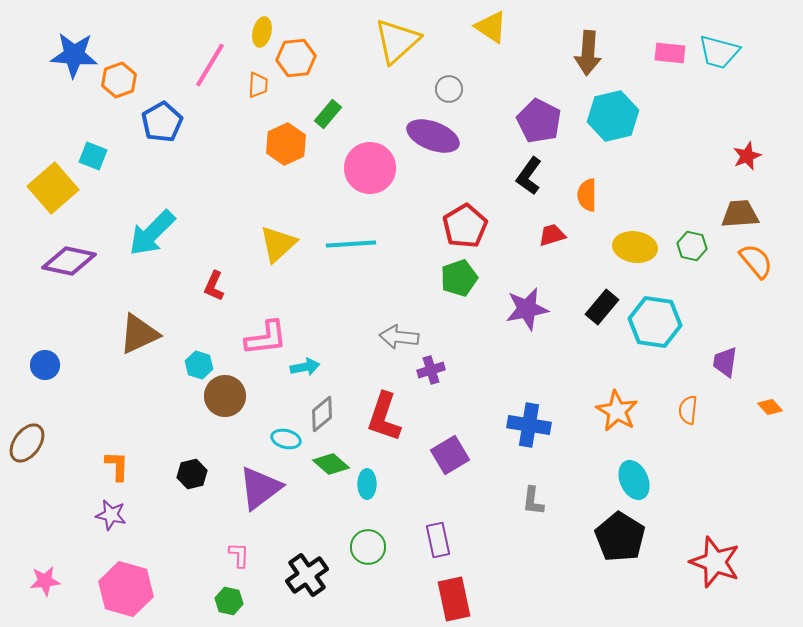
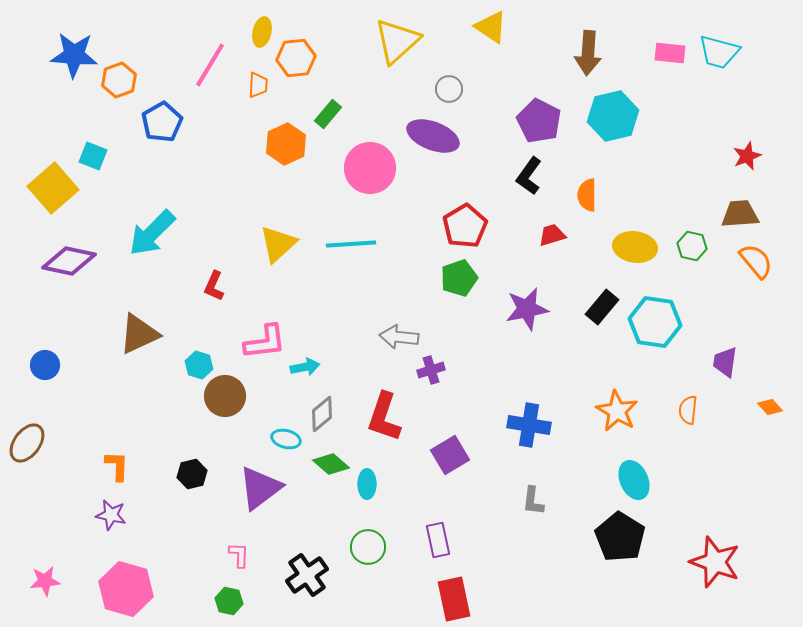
pink L-shape at (266, 338): moved 1 px left, 4 px down
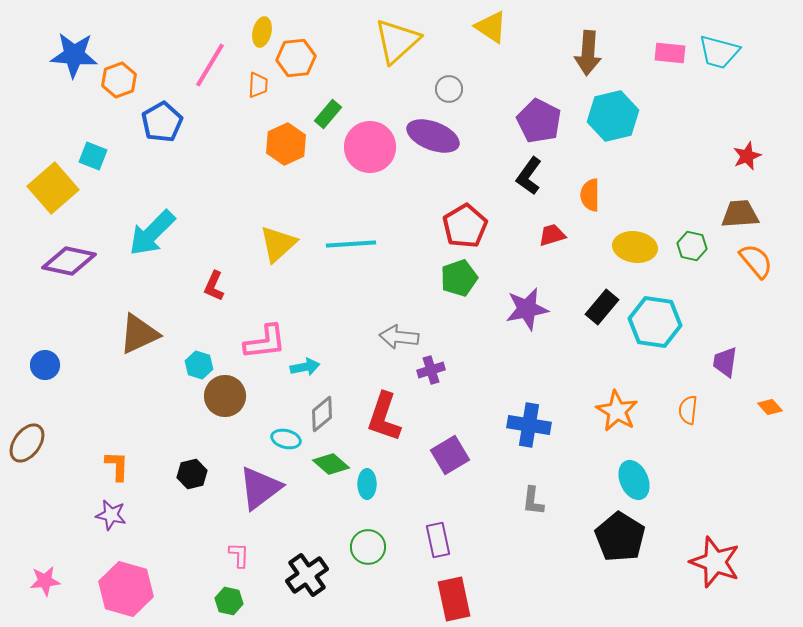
pink circle at (370, 168): moved 21 px up
orange semicircle at (587, 195): moved 3 px right
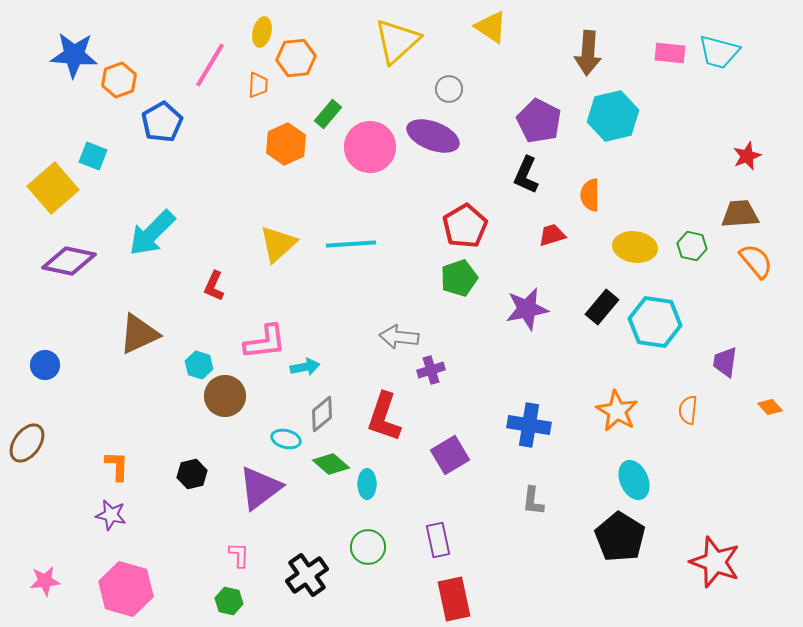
black L-shape at (529, 176): moved 3 px left, 1 px up; rotated 12 degrees counterclockwise
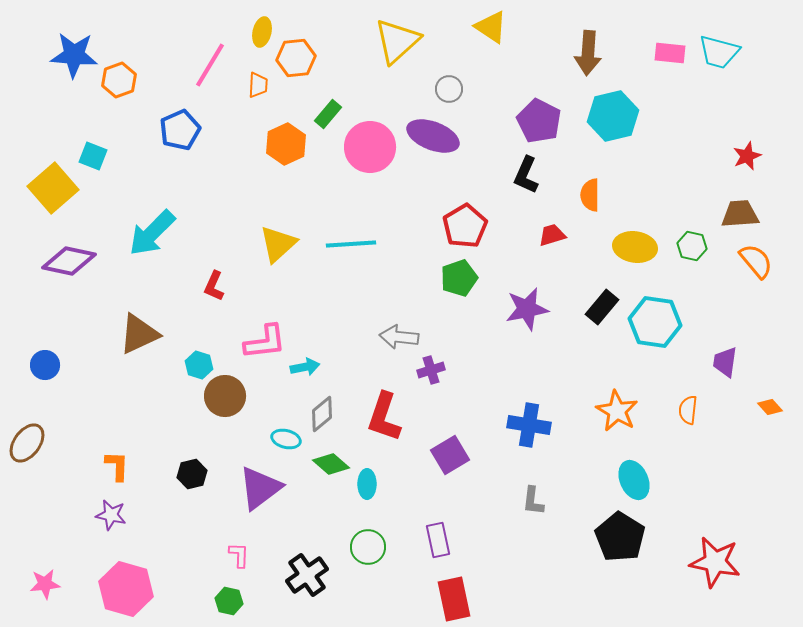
blue pentagon at (162, 122): moved 18 px right, 8 px down; rotated 6 degrees clockwise
red star at (715, 562): rotated 9 degrees counterclockwise
pink star at (45, 581): moved 3 px down
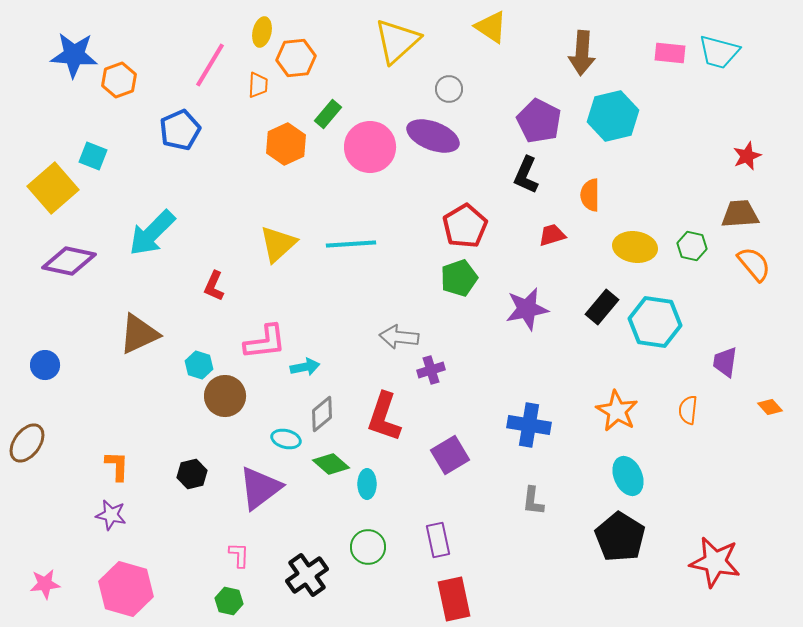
brown arrow at (588, 53): moved 6 px left
orange semicircle at (756, 261): moved 2 px left, 3 px down
cyan ellipse at (634, 480): moved 6 px left, 4 px up
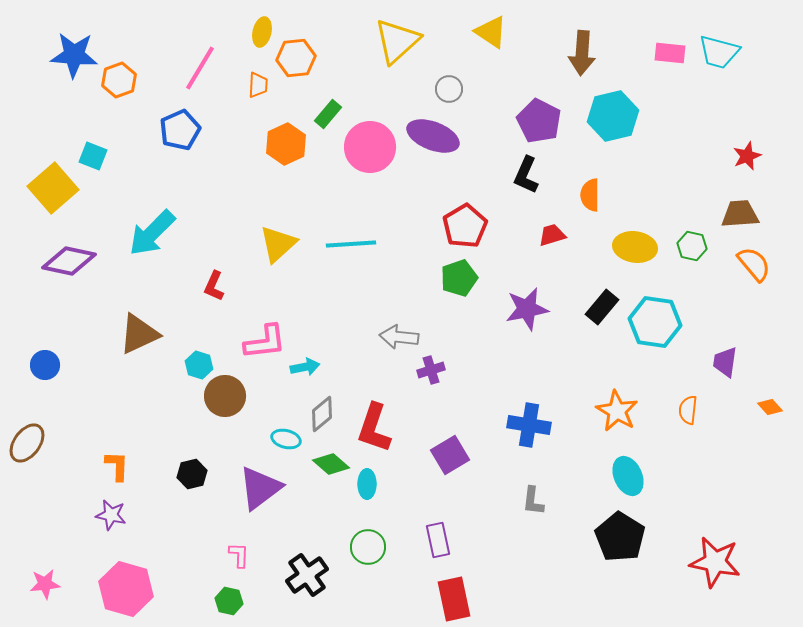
yellow triangle at (491, 27): moved 5 px down
pink line at (210, 65): moved 10 px left, 3 px down
red L-shape at (384, 417): moved 10 px left, 11 px down
